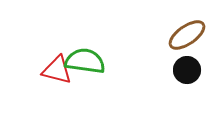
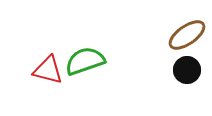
green semicircle: rotated 27 degrees counterclockwise
red triangle: moved 9 px left
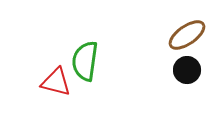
green semicircle: rotated 63 degrees counterclockwise
red triangle: moved 8 px right, 12 px down
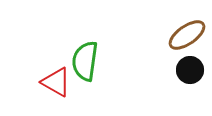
black circle: moved 3 px right
red triangle: rotated 16 degrees clockwise
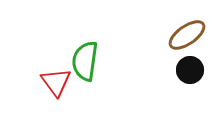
red triangle: rotated 24 degrees clockwise
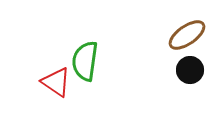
red triangle: rotated 20 degrees counterclockwise
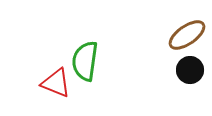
red triangle: moved 1 px down; rotated 12 degrees counterclockwise
